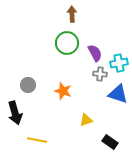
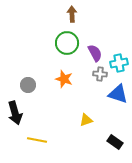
orange star: moved 1 px right, 12 px up
black rectangle: moved 5 px right
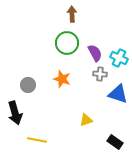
cyan cross: moved 5 px up; rotated 36 degrees clockwise
orange star: moved 2 px left
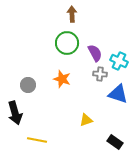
cyan cross: moved 3 px down
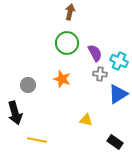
brown arrow: moved 2 px left, 2 px up; rotated 14 degrees clockwise
blue triangle: rotated 50 degrees counterclockwise
yellow triangle: rotated 32 degrees clockwise
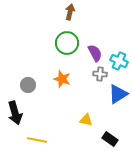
black rectangle: moved 5 px left, 3 px up
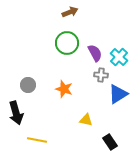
brown arrow: rotated 56 degrees clockwise
cyan cross: moved 4 px up; rotated 18 degrees clockwise
gray cross: moved 1 px right, 1 px down
orange star: moved 2 px right, 10 px down
black arrow: moved 1 px right
black rectangle: moved 3 px down; rotated 21 degrees clockwise
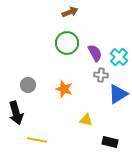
black rectangle: rotated 42 degrees counterclockwise
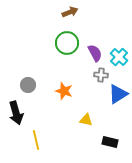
orange star: moved 2 px down
yellow line: moved 1 px left; rotated 66 degrees clockwise
